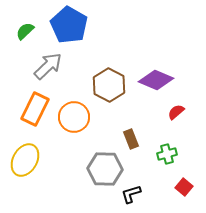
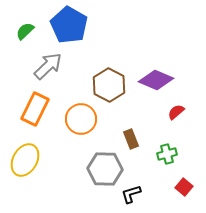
orange circle: moved 7 px right, 2 px down
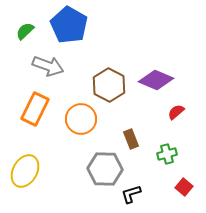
gray arrow: rotated 64 degrees clockwise
yellow ellipse: moved 11 px down
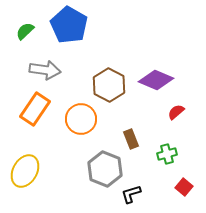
gray arrow: moved 3 px left, 4 px down; rotated 12 degrees counterclockwise
orange rectangle: rotated 8 degrees clockwise
gray hexagon: rotated 20 degrees clockwise
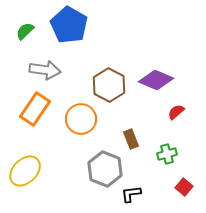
yellow ellipse: rotated 16 degrees clockwise
black L-shape: rotated 10 degrees clockwise
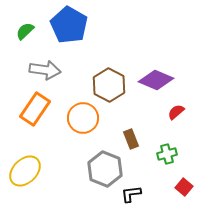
orange circle: moved 2 px right, 1 px up
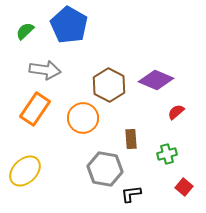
brown rectangle: rotated 18 degrees clockwise
gray hexagon: rotated 12 degrees counterclockwise
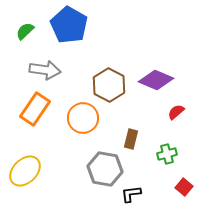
brown rectangle: rotated 18 degrees clockwise
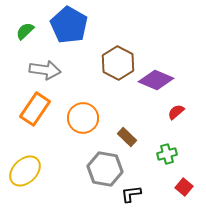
brown hexagon: moved 9 px right, 22 px up
brown rectangle: moved 4 px left, 2 px up; rotated 60 degrees counterclockwise
